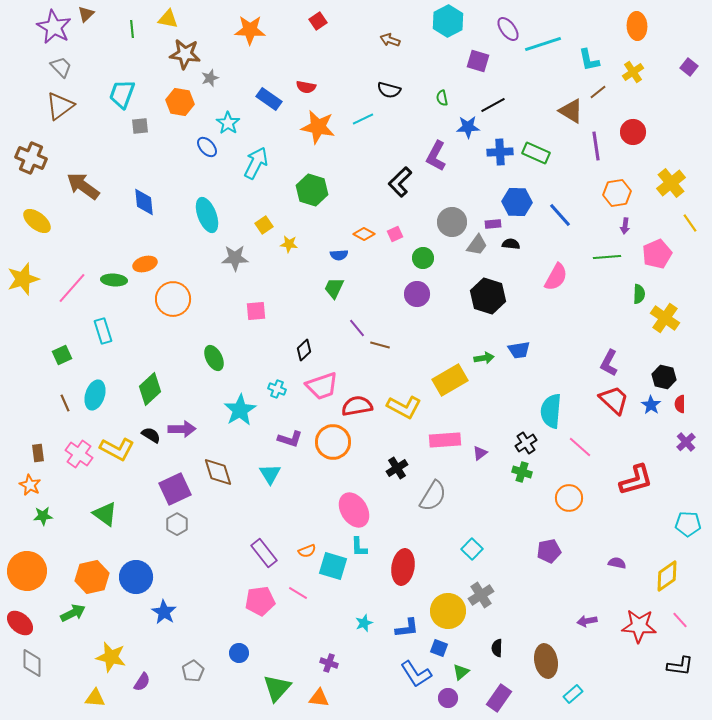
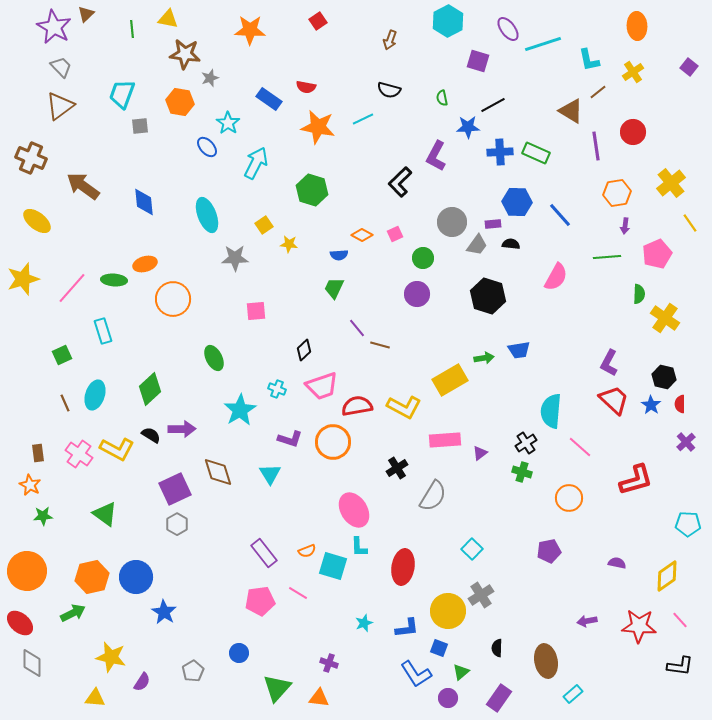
brown arrow at (390, 40): rotated 90 degrees counterclockwise
orange diamond at (364, 234): moved 2 px left, 1 px down
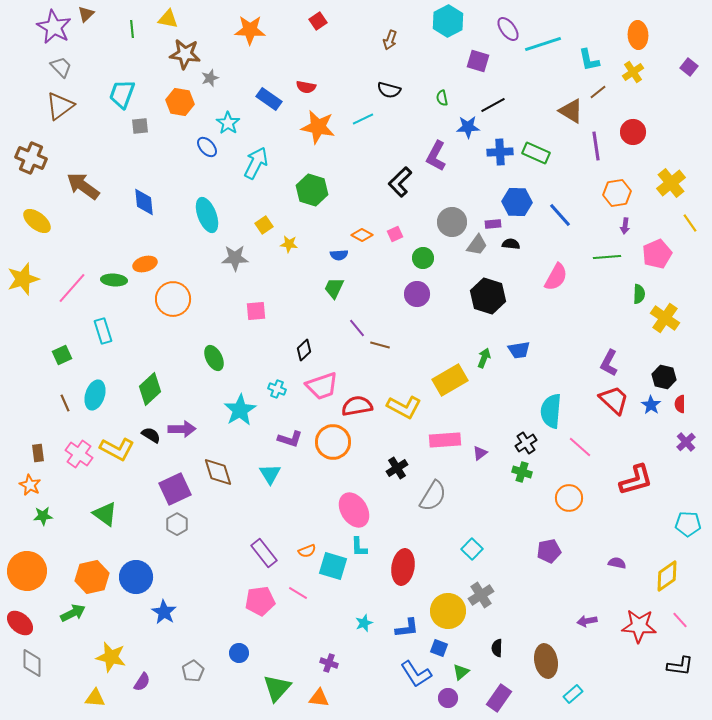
orange ellipse at (637, 26): moved 1 px right, 9 px down
green arrow at (484, 358): rotated 60 degrees counterclockwise
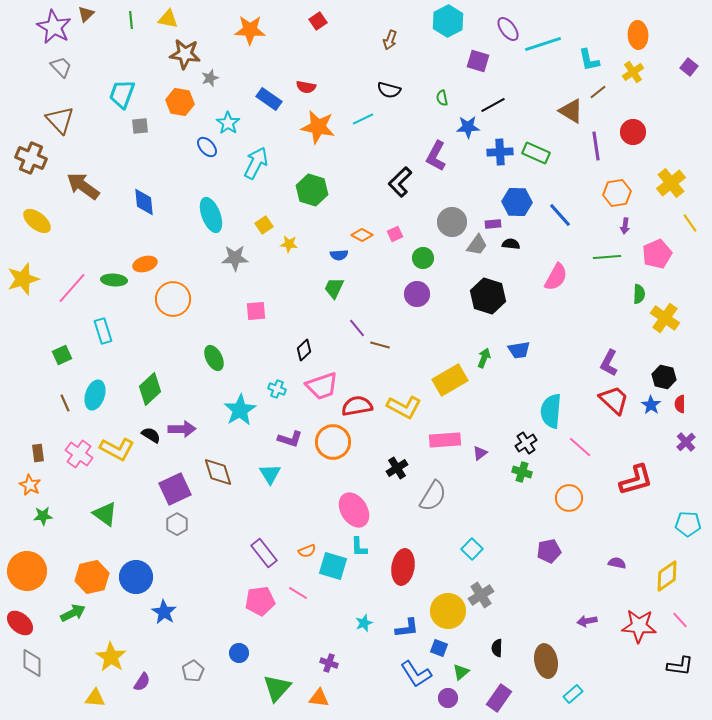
green line at (132, 29): moved 1 px left, 9 px up
brown triangle at (60, 106): moved 14 px down; rotated 36 degrees counterclockwise
cyan ellipse at (207, 215): moved 4 px right
yellow star at (111, 657): rotated 20 degrees clockwise
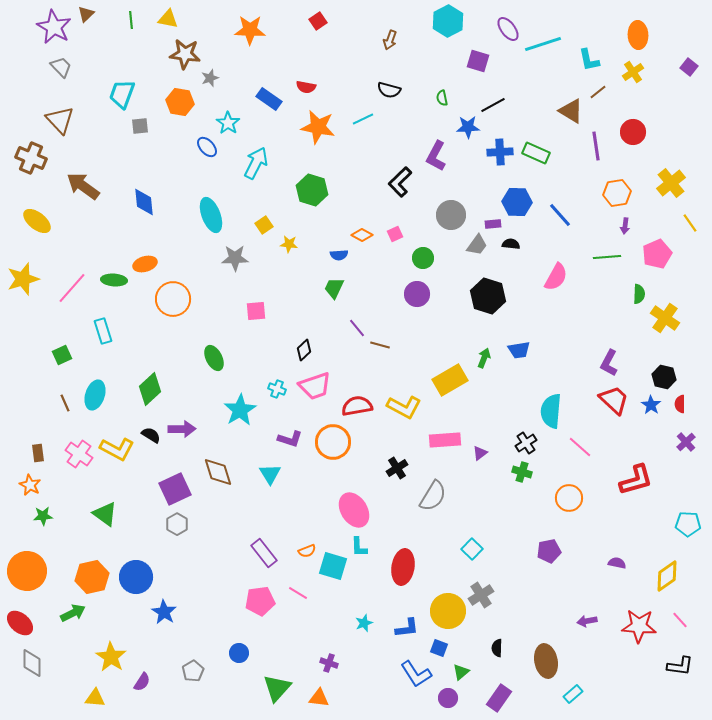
gray circle at (452, 222): moved 1 px left, 7 px up
pink trapezoid at (322, 386): moved 7 px left
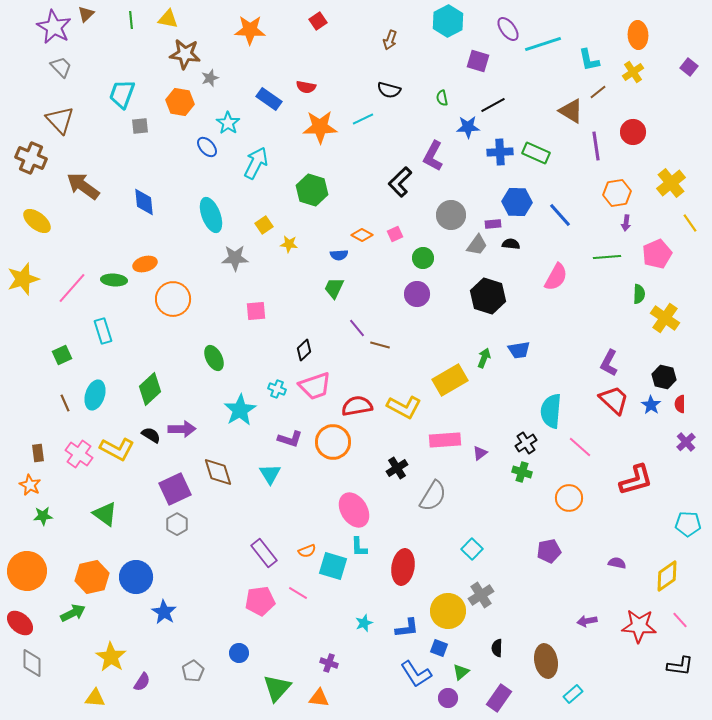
orange star at (318, 127): moved 2 px right; rotated 12 degrees counterclockwise
purple L-shape at (436, 156): moved 3 px left
purple arrow at (625, 226): moved 1 px right, 3 px up
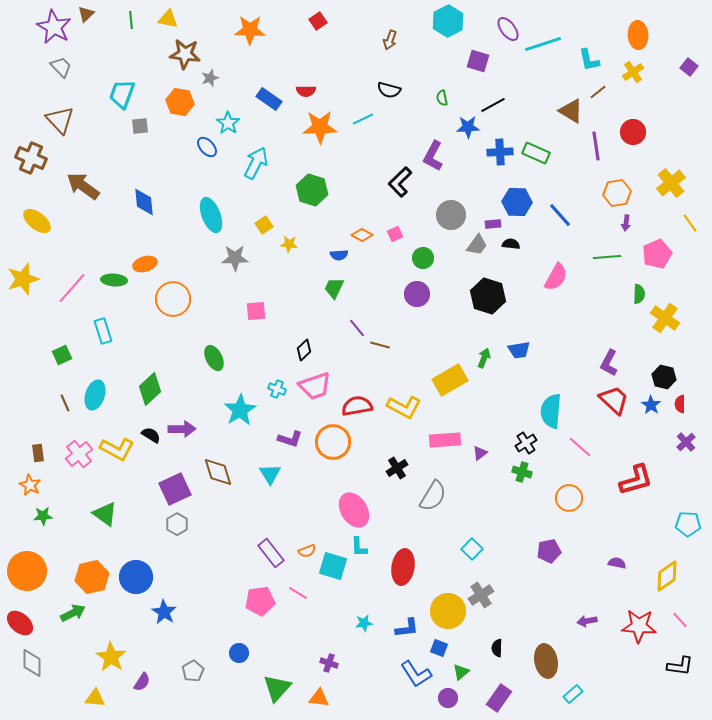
red semicircle at (306, 87): moved 4 px down; rotated 12 degrees counterclockwise
pink cross at (79, 454): rotated 16 degrees clockwise
purple rectangle at (264, 553): moved 7 px right
cyan star at (364, 623): rotated 12 degrees clockwise
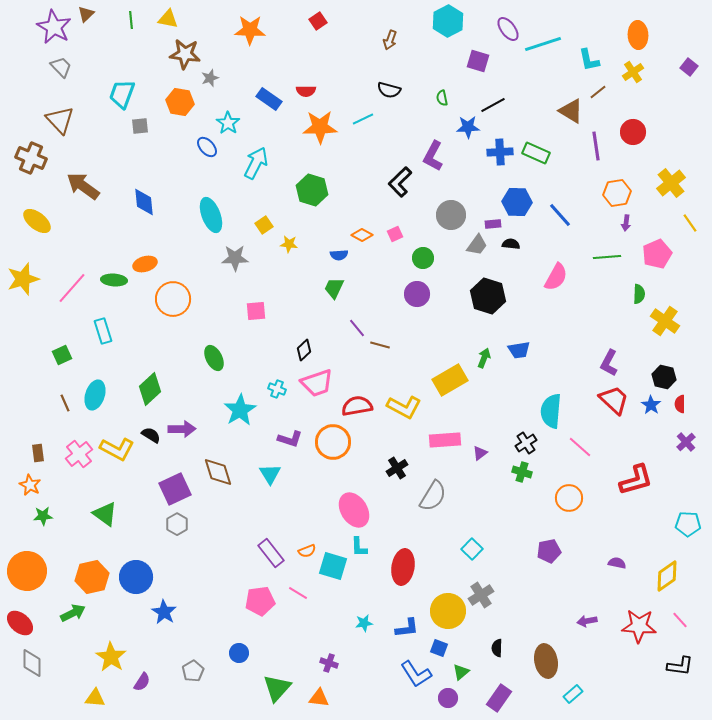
yellow cross at (665, 318): moved 3 px down
pink trapezoid at (315, 386): moved 2 px right, 3 px up
